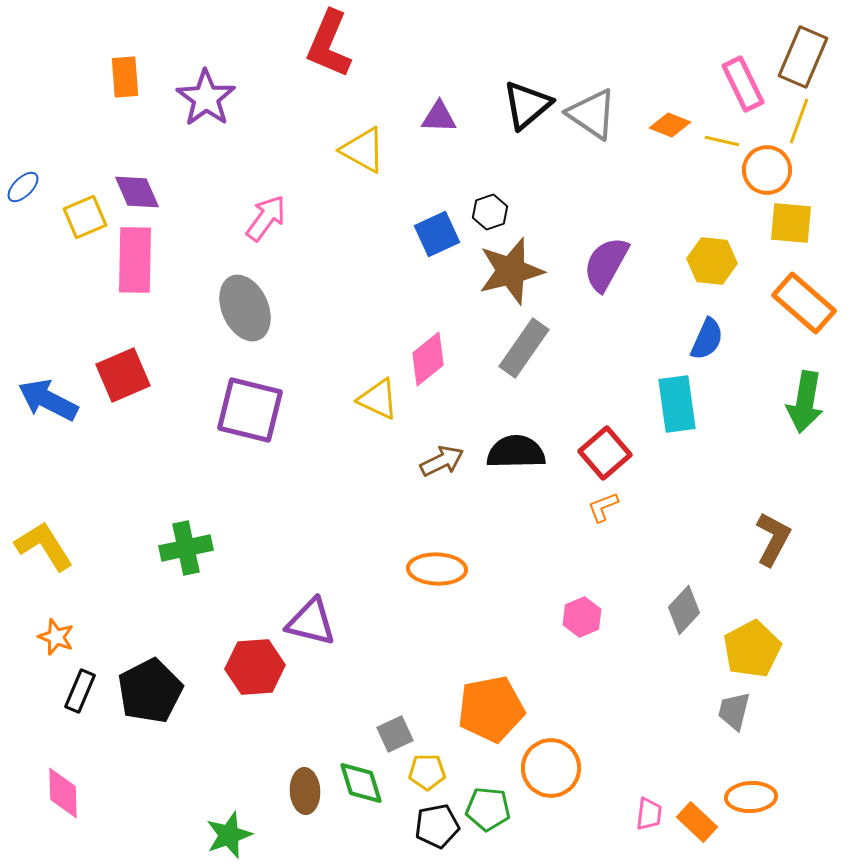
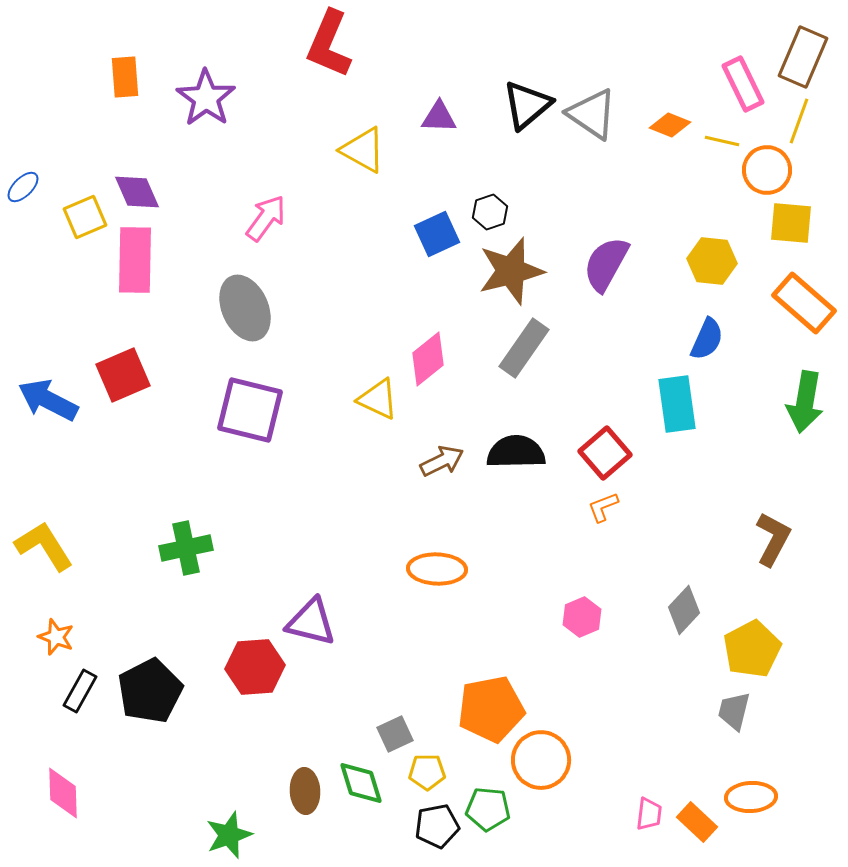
black rectangle at (80, 691): rotated 6 degrees clockwise
orange circle at (551, 768): moved 10 px left, 8 px up
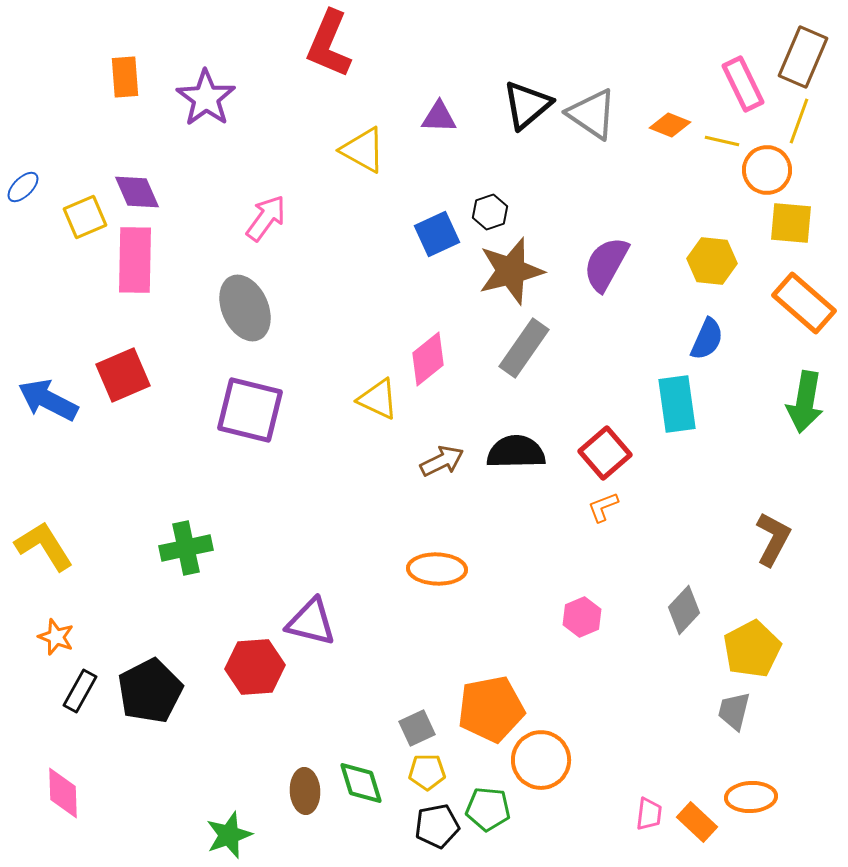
gray square at (395, 734): moved 22 px right, 6 px up
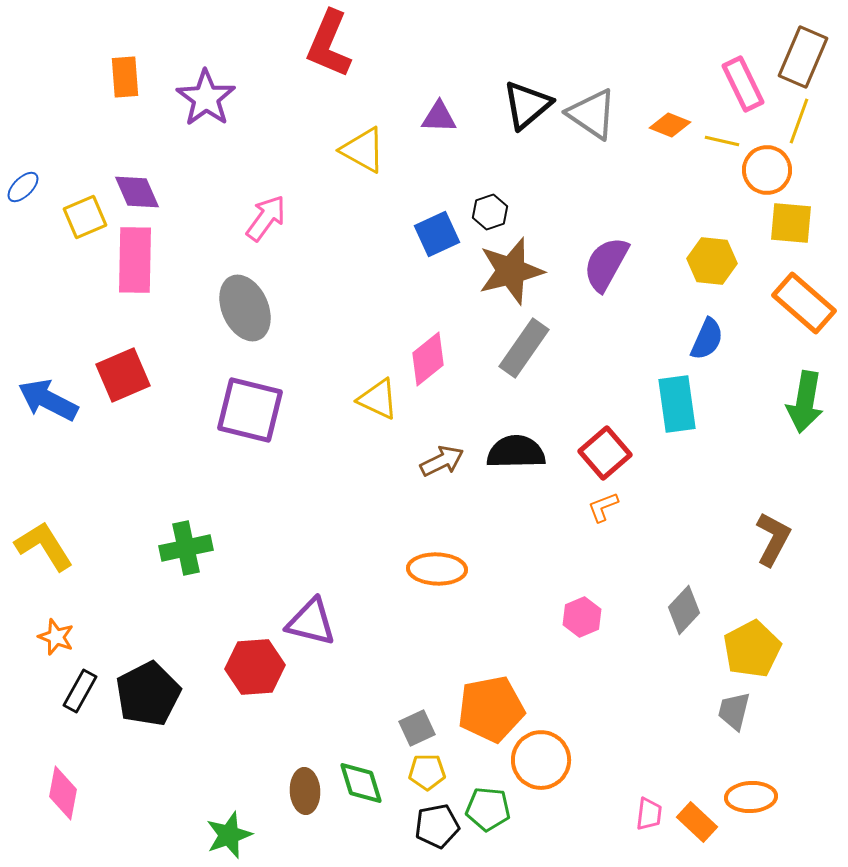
black pentagon at (150, 691): moved 2 px left, 3 px down
pink diamond at (63, 793): rotated 12 degrees clockwise
